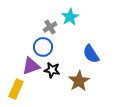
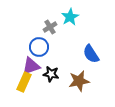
blue circle: moved 4 px left
black star: moved 1 px left, 4 px down
brown star: rotated 20 degrees clockwise
yellow rectangle: moved 8 px right, 7 px up
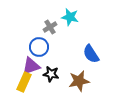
cyan star: rotated 30 degrees counterclockwise
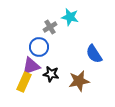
blue semicircle: moved 3 px right
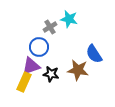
cyan star: moved 1 px left, 2 px down
brown star: moved 1 px left, 11 px up; rotated 20 degrees clockwise
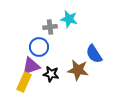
gray cross: rotated 24 degrees clockwise
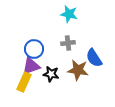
cyan star: moved 5 px up
gray cross: moved 18 px right, 16 px down
blue circle: moved 5 px left, 2 px down
blue semicircle: moved 4 px down
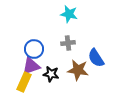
blue semicircle: moved 2 px right
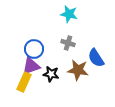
gray cross: rotated 24 degrees clockwise
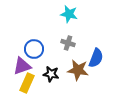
blue semicircle: rotated 126 degrees counterclockwise
purple triangle: moved 9 px left
yellow rectangle: moved 3 px right, 1 px down
